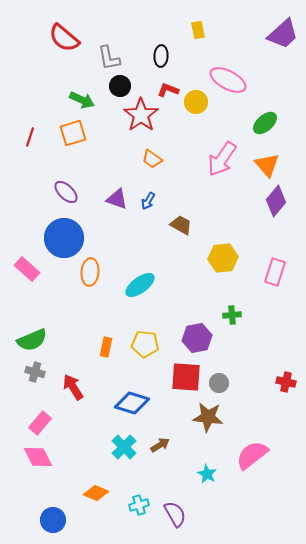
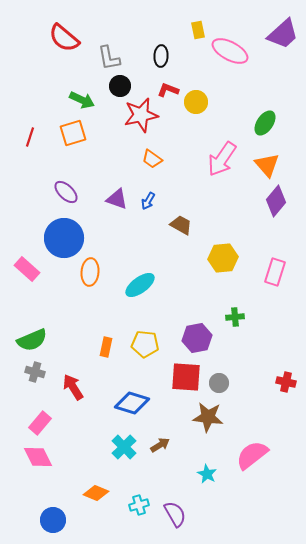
pink ellipse at (228, 80): moved 2 px right, 29 px up
red star at (141, 115): rotated 24 degrees clockwise
green ellipse at (265, 123): rotated 15 degrees counterclockwise
green cross at (232, 315): moved 3 px right, 2 px down
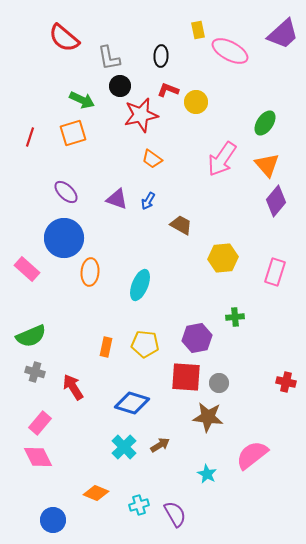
cyan ellipse at (140, 285): rotated 32 degrees counterclockwise
green semicircle at (32, 340): moved 1 px left, 4 px up
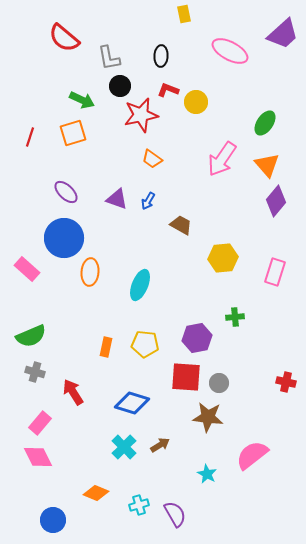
yellow rectangle at (198, 30): moved 14 px left, 16 px up
red arrow at (73, 387): moved 5 px down
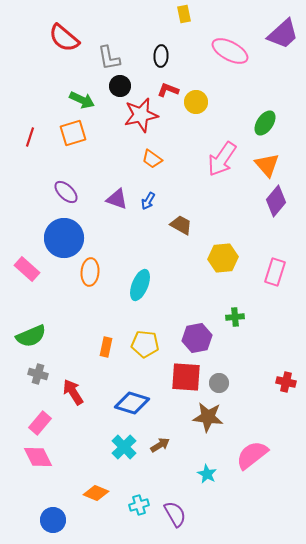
gray cross at (35, 372): moved 3 px right, 2 px down
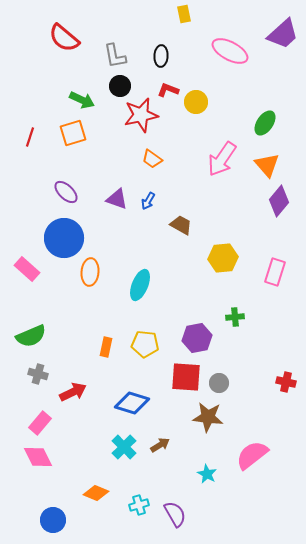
gray L-shape at (109, 58): moved 6 px right, 2 px up
purple diamond at (276, 201): moved 3 px right
red arrow at (73, 392): rotated 96 degrees clockwise
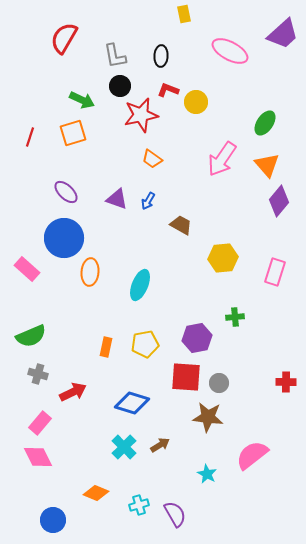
red semicircle at (64, 38): rotated 80 degrees clockwise
yellow pentagon at (145, 344): rotated 16 degrees counterclockwise
red cross at (286, 382): rotated 12 degrees counterclockwise
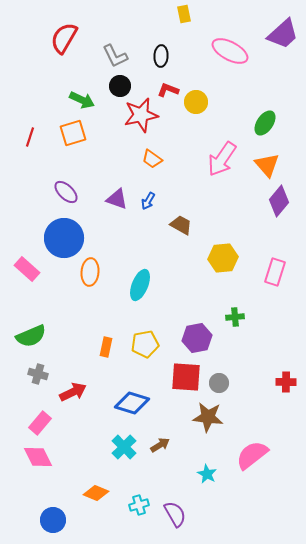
gray L-shape at (115, 56): rotated 16 degrees counterclockwise
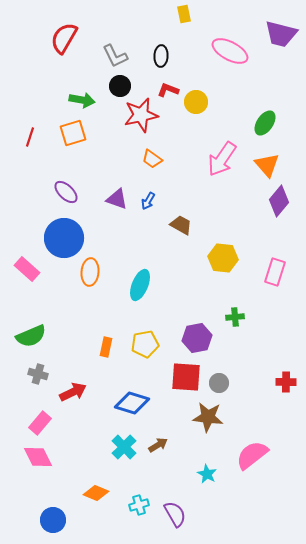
purple trapezoid at (283, 34): moved 2 px left; rotated 56 degrees clockwise
green arrow at (82, 100): rotated 15 degrees counterclockwise
yellow hexagon at (223, 258): rotated 12 degrees clockwise
brown arrow at (160, 445): moved 2 px left
